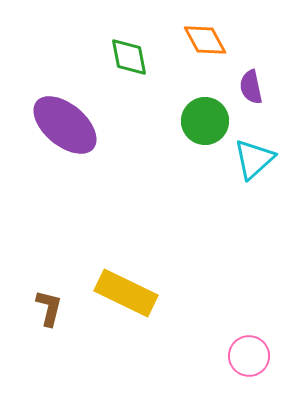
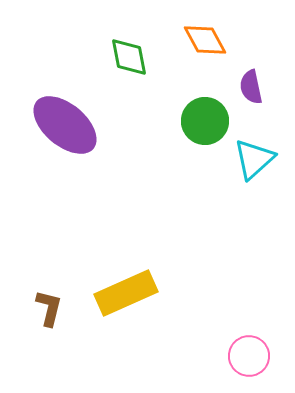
yellow rectangle: rotated 50 degrees counterclockwise
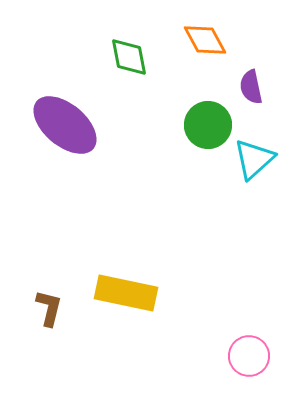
green circle: moved 3 px right, 4 px down
yellow rectangle: rotated 36 degrees clockwise
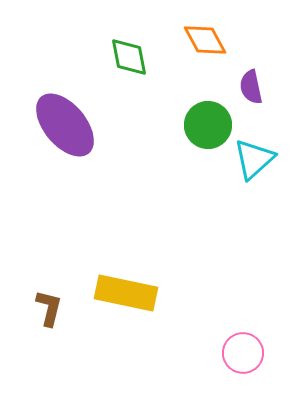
purple ellipse: rotated 10 degrees clockwise
pink circle: moved 6 px left, 3 px up
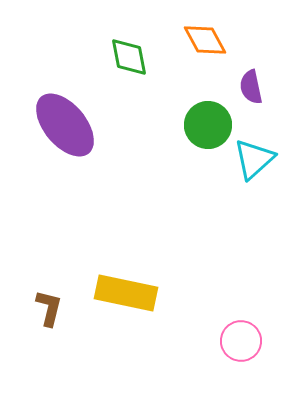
pink circle: moved 2 px left, 12 px up
